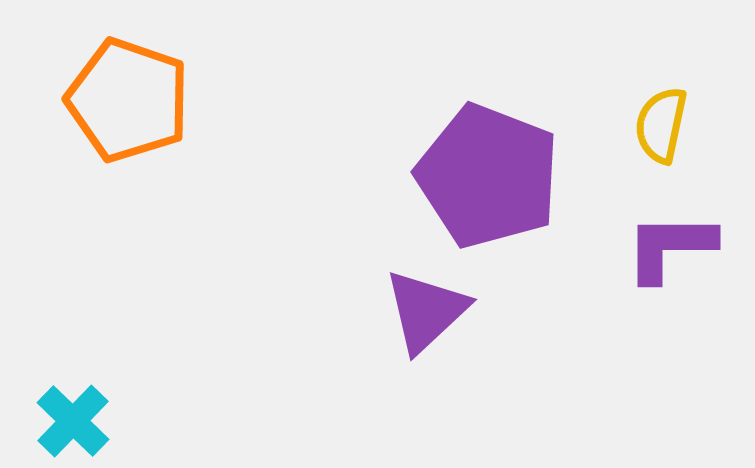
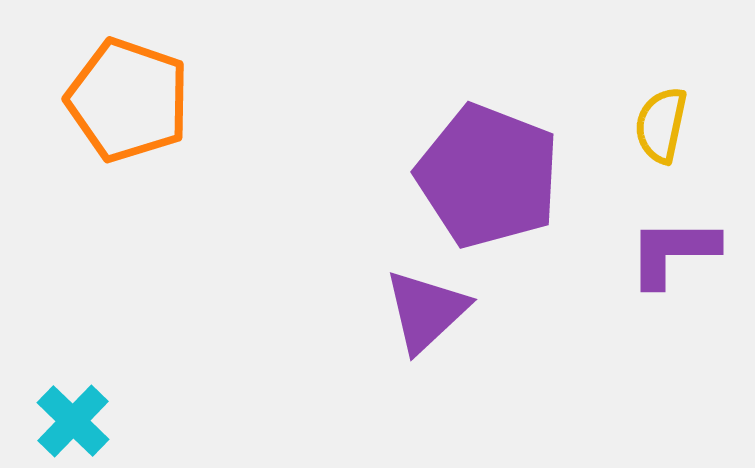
purple L-shape: moved 3 px right, 5 px down
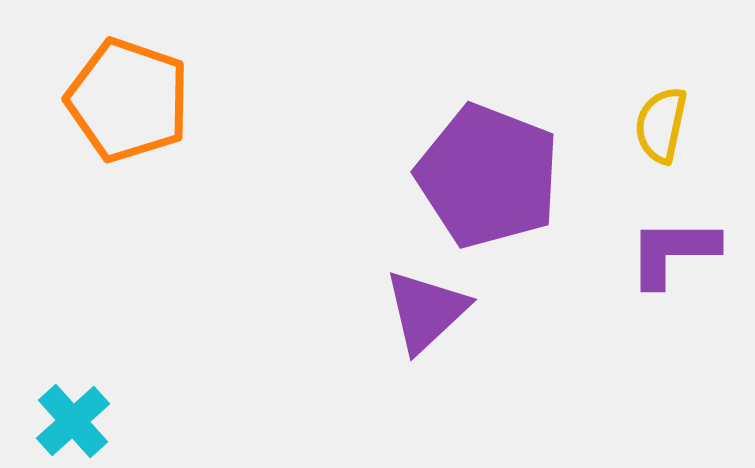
cyan cross: rotated 4 degrees clockwise
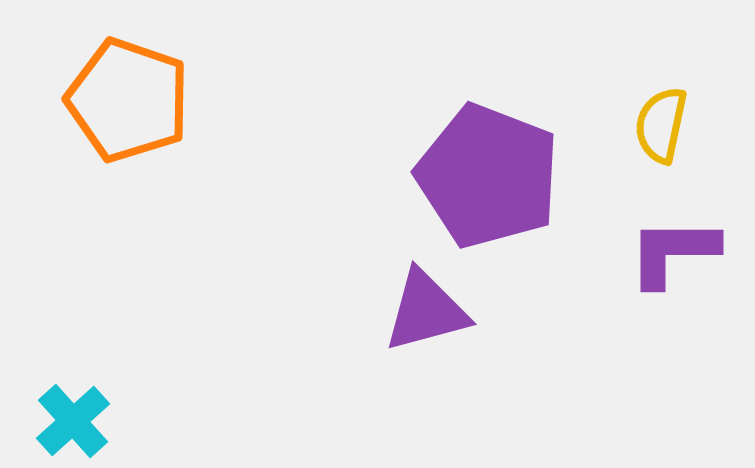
purple triangle: rotated 28 degrees clockwise
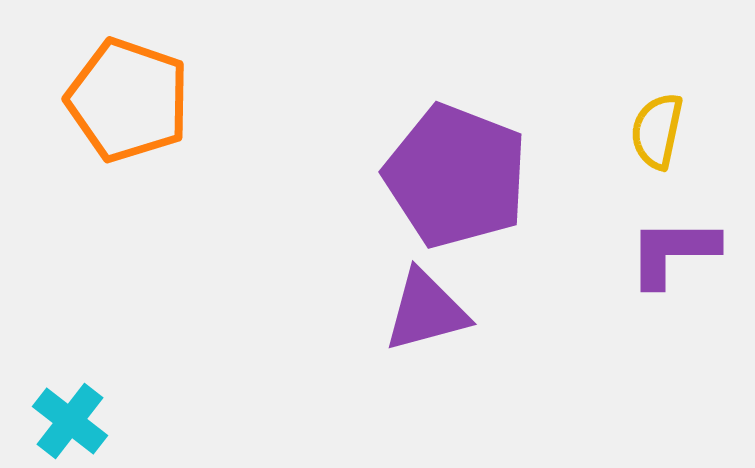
yellow semicircle: moved 4 px left, 6 px down
purple pentagon: moved 32 px left
cyan cross: moved 3 px left; rotated 10 degrees counterclockwise
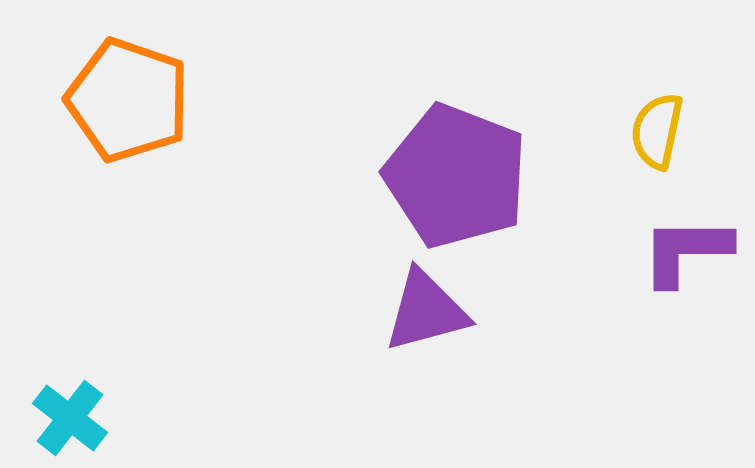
purple L-shape: moved 13 px right, 1 px up
cyan cross: moved 3 px up
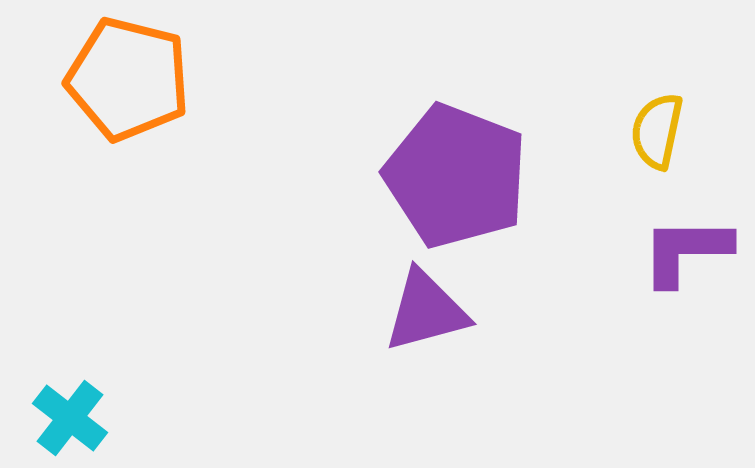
orange pentagon: moved 21 px up; rotated 5 degrees counterclockwise
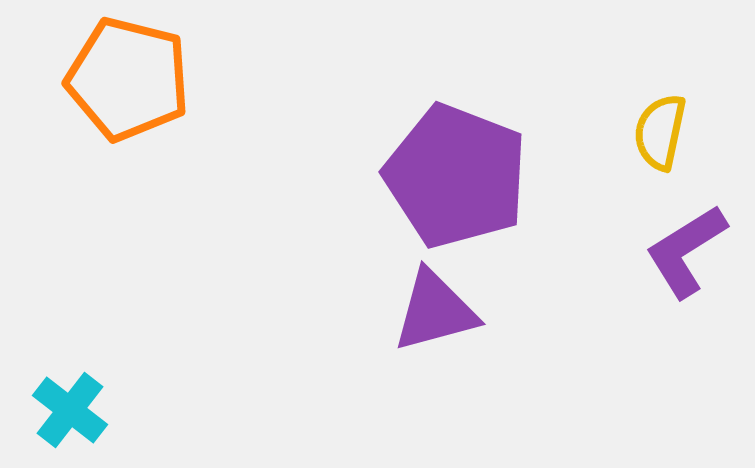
yellow semicircle: moved 3 px right, 1 px down
purple L-shape: rotated 32 degrees counterclockwise
purple triangle: moved 9 px right
cyan cross: moved 8 px up
